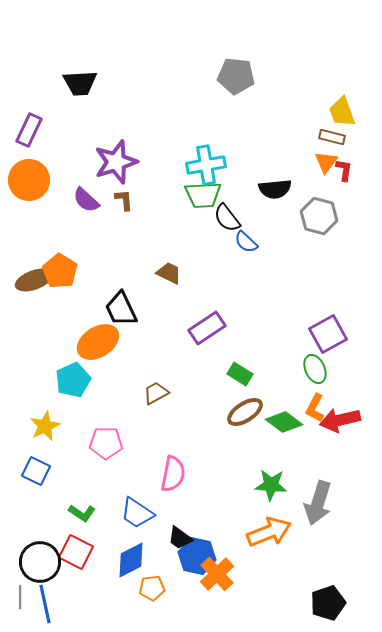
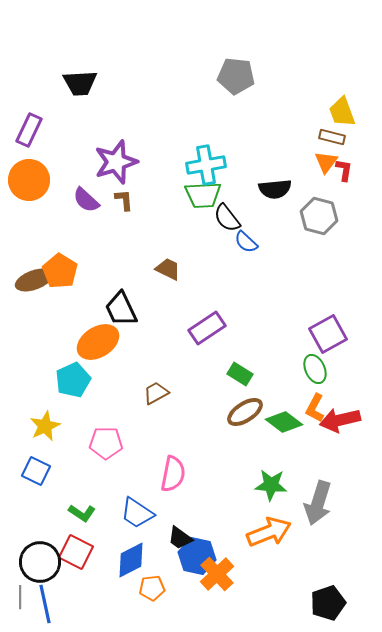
brown trapezoid at (169, 273): moved 1 px left, 4 px up
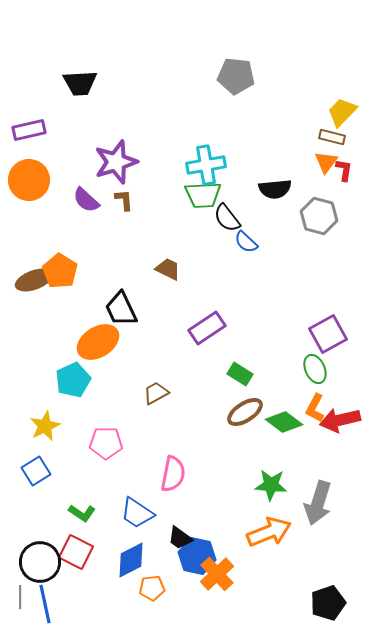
yellow trapezoid at (342, 112): rotated 64 degrees clockwise
purple rectangle at (29, 130): rotated 52 degrees clockwise
blue square at (36, 471): rotated 32 degrees clockwise
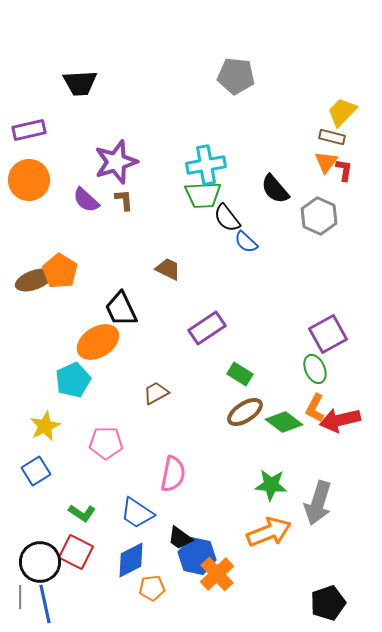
black semicircle at (275, 189): rotated 56 degrees clockwise
gray hexagon at (319, 216): rotated 9 degrees clockwise
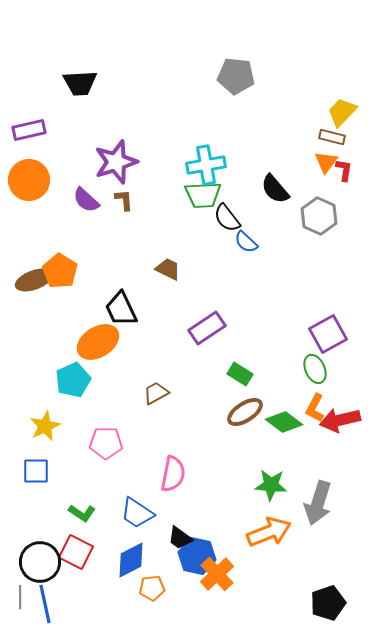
blue square at (36, 471): rotated 32 degrees clockwise
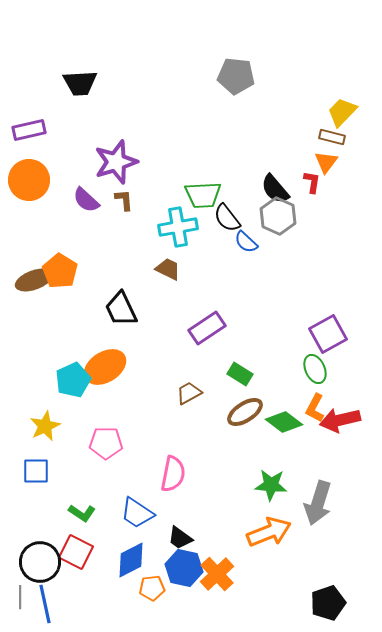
cyan cross at (206, 165): moved 28 px left, 62 px down
red L-shape at (344, 170): moved 32 px left, 12 px down
gray hexagon at (319, 216): moved 41 px left
orange ellipse at (98, 342): moved 7 px right, 25 px down
brown trapezoid at (156, 393): moved 33 px right
blue hexagon at (197, 556): moved 13 px left, 12 px down
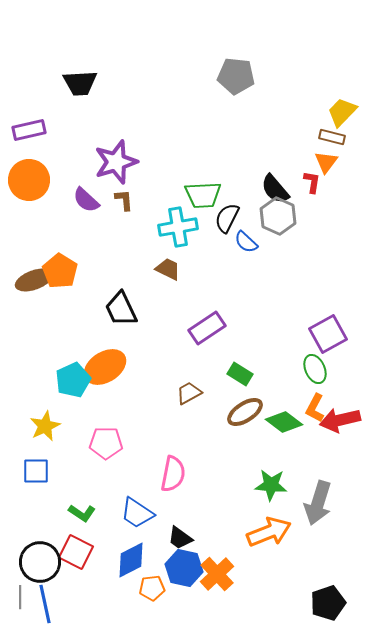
black semicircle at (227, 218): rotated 64 degrees clockwise
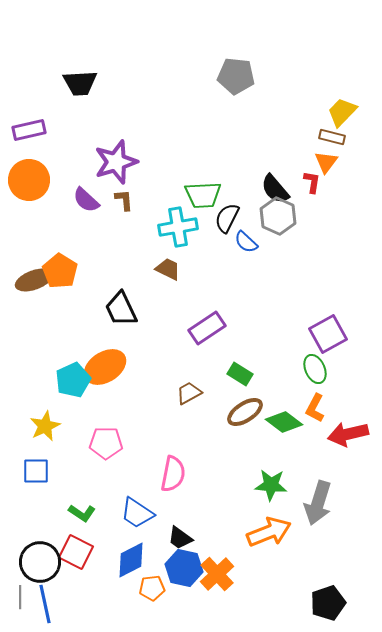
red arrow at (340, 420): moved 8 px right, 14 px down
